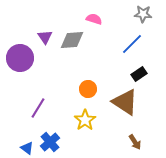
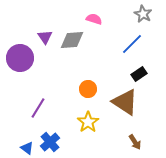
gray star: rotated 24 degrees clockwise
yellow star: moved 3 px right, 2 px down
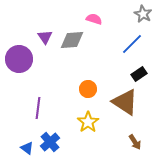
purple circle: moved 1 px left, 1 px down
purple line: rotated 25 degrees counterclockwise
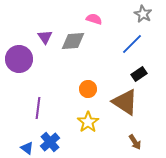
gray diamond: moved 1 px right, 1 px down
